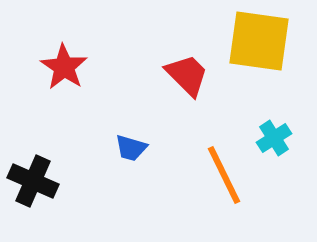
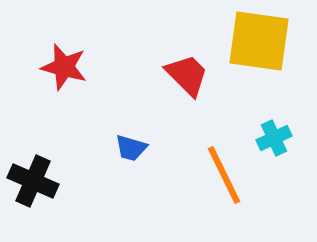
red star: rotated 18 degrees counterclockwise
cyan cross: rotated 8 degrees clockwise
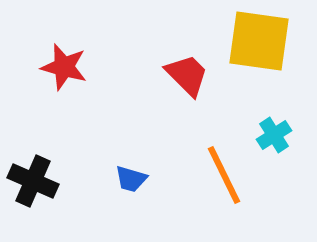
cyan cross: moved 3 px up; rotated 8 degrees counterclockwise
blue trapezoid: moved 31 px down
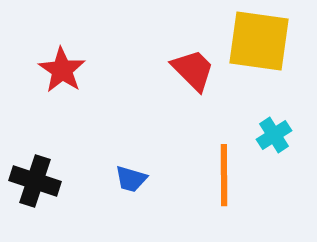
red star: moved 2 px left, 3 px down; rotated 18 degrees clockwise
red trapezoid: moved 6 px right, 5 px up
orange line: rotated 26 degrees clockwise
black cross: moved 2 px right; rotated 6 degrees counterclockwise
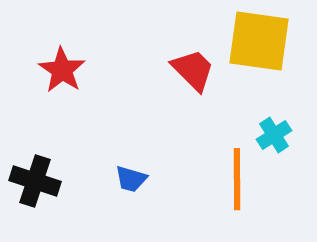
orange line: moved 13 px right, 4 px down
